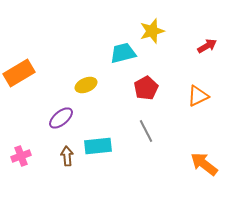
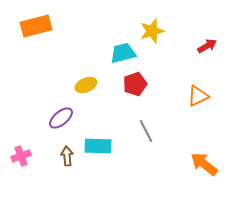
orange rectangle: moved 17 px right, 47 px up; rotated 16 degrees clockwise
red pentagon: moved 11 px left, 4 px up; rotated 10 degrees clockwise
cyan rectangle: rotated 8 degrees clockwise
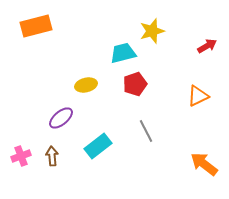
yellow ellipse: rotated 10 degrees clockwise
cyan rectangle: rotated 40 degrees counterclockwise
brown arrow: moved 15 px left
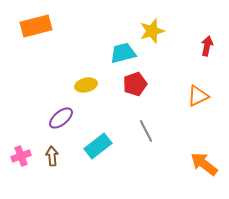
red arrow: rotated 48 degrees counterclockwise
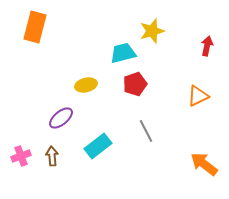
orange rectangle: moved 1 px left, 1 px down; rotated 60 degrees counterclockwise
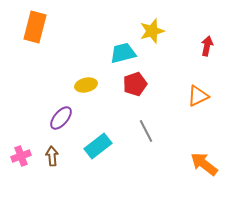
purple ellipse: rotated 10 degrees counterclockwise
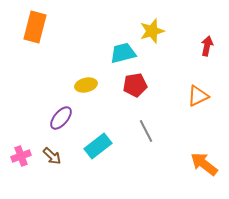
red pentagon: moved 1 px down; rotated 10 degrees clockwise
brown arrow: rotated 138 degrees clockwise
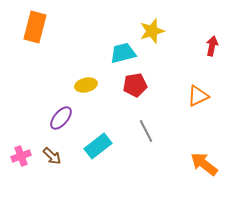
red arrow: moved 5 px right
